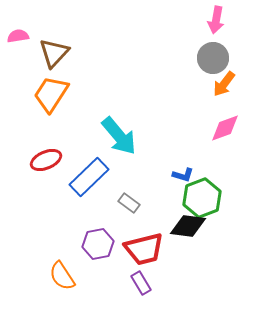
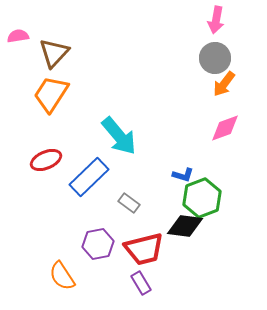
gray circle: moved 2 px right
black diamond: moved 3 px left
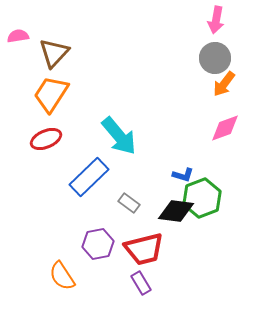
red ellipse: moved 21 px up
black diamond: moved 9 px left, 15 px up
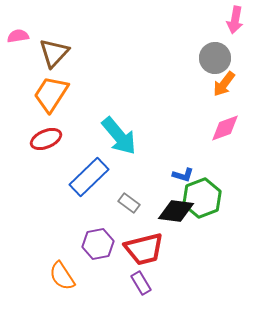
pink arrow: moved 19 px right
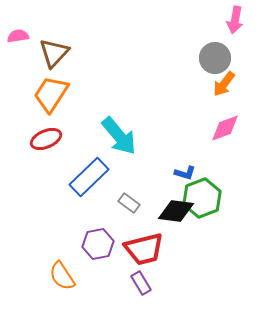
blue L-shape: moved 2 px right, 2 px up
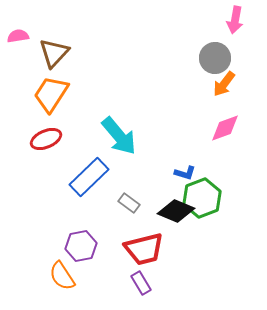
black diamond: rotated 15 degrees clockwise
purple hexagon: moved 17 px left, 2 px down
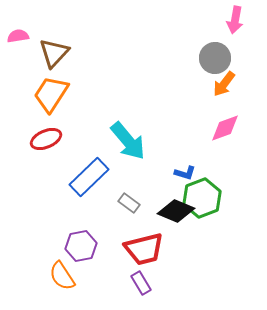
cyan arrow: moved 9 px right, 5 px down
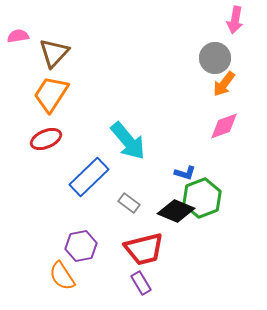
pink diamond: moved 1 px left, 2 px up
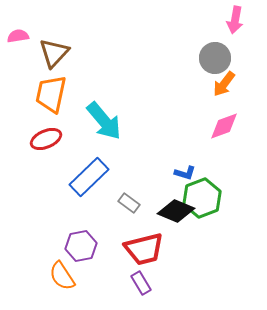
orange trapezoid: rotated 21 degrees counterclockwise
cyan arrow: moved 24 px left, 20 px up
